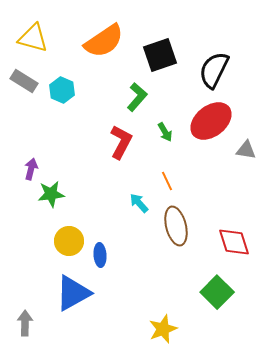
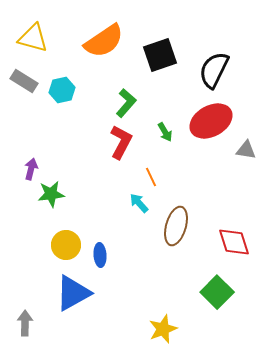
cyan hexagon: rotated 25 degrees clockwise
green L-shape: moved 11 px left, 6 px down
red ellipse: rotated 9 degrees clockwise
orange line: moved 16 px left, 4 px up
brown ellipse: rotated 30 degrees clockwise
yellow circle: moved 3 px left, 4 px down
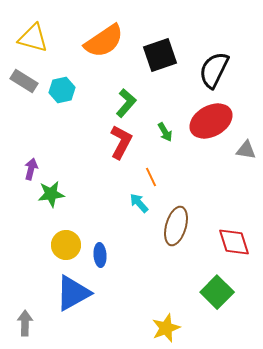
yellow star: moved 3 px right, 1 px up
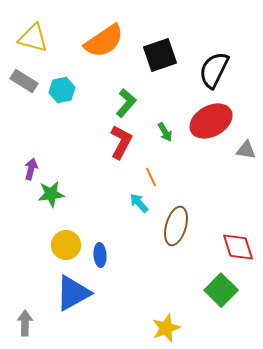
red diamond: moved 4 px right, 5 px down
green square: moved 4 px right, 2 px up
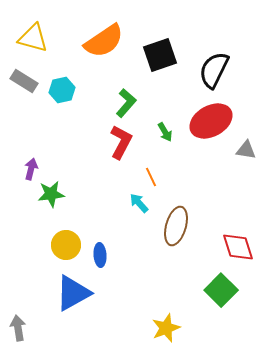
gray arrow: moved 7 px left, 5 px down; rotated 10 degrees counterclockwise
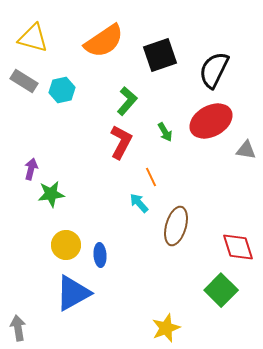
green L-shape: moved 1 px right, 2 px up
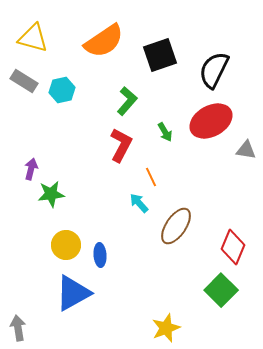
red L-shape: moved 3 px down
brown ellipse: rotated 18 degrees clockwise
red diamond: moved 5 px left; rotated 40 degrees clockwise
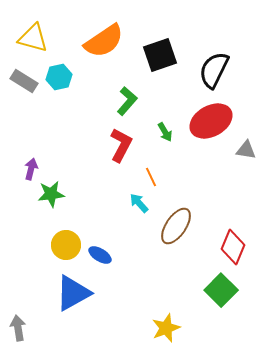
cyan hexagon: moved 3 px left, 13 px up
blue ellipse: rotated 55 degrees counterclockwise
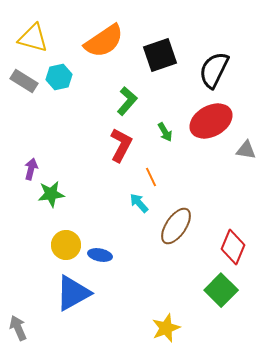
blue ellipse: rotated 20 degrees counterclockwise
gray arrow: rotated 15 degrees counterclockwise
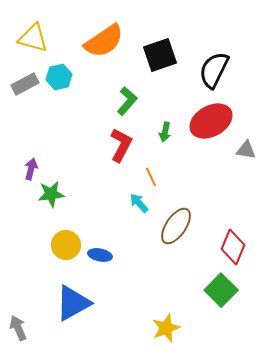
gray rectangle: moved 1 px right, 3 px down; rotated 60 degrees counterclockwise
green arrow: rotated 42 degrees clockwise
blue triangle: moved 10 px down
